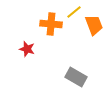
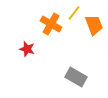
yellow line: moved 1 px down; rotated 14 degrees counterclockwise
orange cross: rotated 25 degrees clockwise
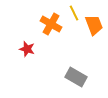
yellow line: rotated 63 degrees counterclockwise
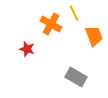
orange trapezoid: moved 11 px down
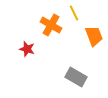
orange cross: moved 1 px down
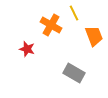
gray rectangle: moved 2 px left, 4 px up
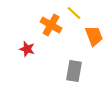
yellow line: rotated 21 degrees counterclockwise
gray rectangle: moved 2 px up; rotated 70 degrees clockwise
